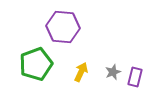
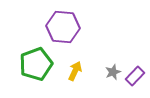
yellow arrow: moved 6 px left, 1 px up
purple rectangle: moved 1 px up; rotated 30 degrees clockwise
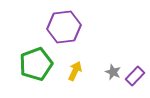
purple hexagon: moved 1 px right; rotated 12 degrees counterclockwise
gray star: rotated 28 degrees counterclockwise
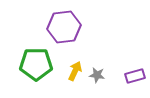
green pentagon: rotated 20 degrees clockwise
gray star: moved 16 px left, 3 px down; rotated 14 degrees counterclockwise
purple rectangle: rotated 30 degrees clockwise
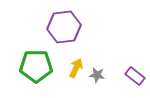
green pentagon: moved 2 px down
yellow arrow: moved 1 px right, 3 px up
purple rectangle: rotated 54 degrees clockwise
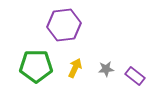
purple hexagon: moved 2 px up
yellow arrow: moved 1 px left
gray star: moved 9 px right, 6 px up; rotated 14 degrees counterclockwise
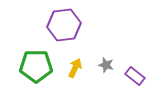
gray star: moved 4 px up; rotated 21 degrees clockwise
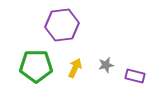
purple hexagon: moved 2 px left
gray star: rotated 28 degrees counterclockwise
purple rectangle: rotated 24 degrees counterclockwise
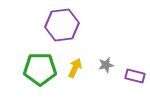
green pentagon: moved 4 px right, 3 px down
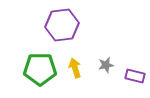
yellow arrow: rotated 42 degrees counterclockwise
